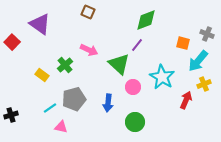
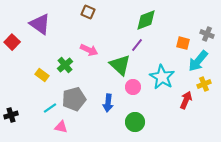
green triangle: moved 1 px right, 1 px down
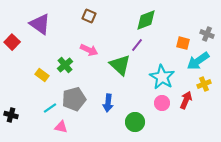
brown square: moved 1 px right, 4 px down
cyan arrow: rotated 15 degrees clockwise
pink circle: moved 29 px right, 16 px down
black cross: rotated 32 degrees clockwise
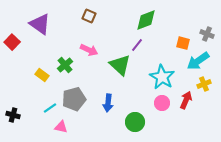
black cross: moved 2 px right
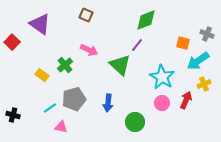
brown square: moved 3 px left, 1 px up
